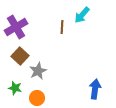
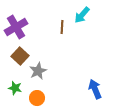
blue arrow: rotated 30 degrees counterclockwise
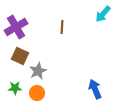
cyan arrow: moved 21 px right, 1 px up
brown square: rotated 18 degrees counterclockwise
green star: rotated 16 degrees counterclockwise
orange circle: moved 5 px up
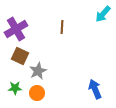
purple cross: moved 2 px down
